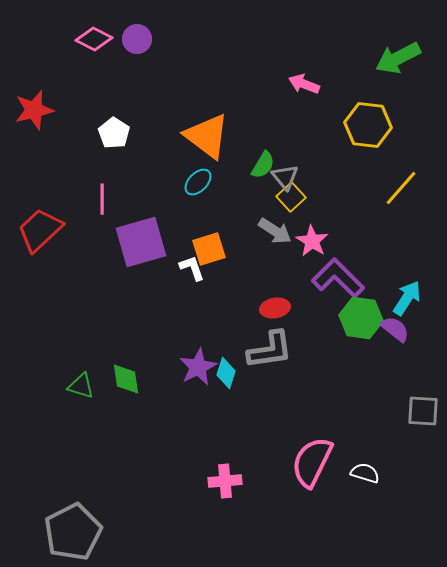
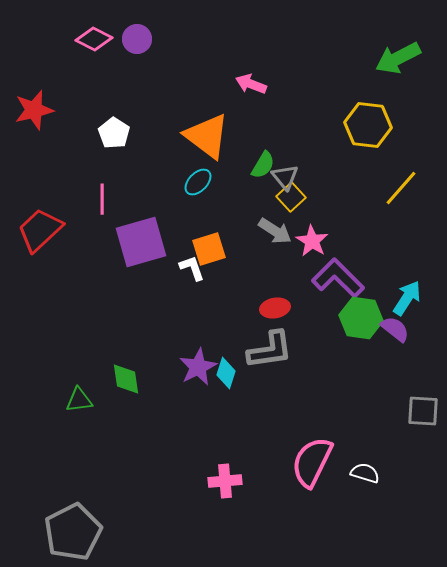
pink arrow: moved 53 px left
green triangle: moved 2 px left, 14 px down; rotated 24 degrees counterclockwise
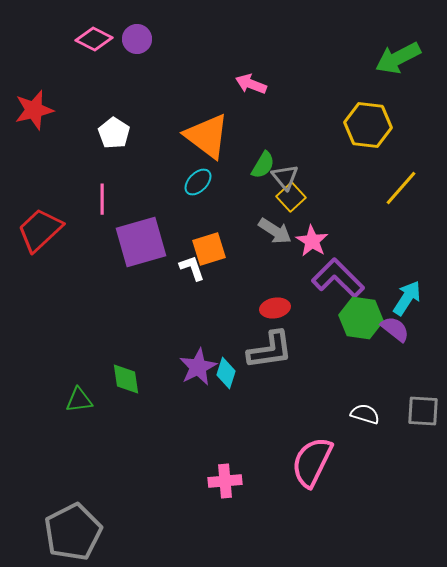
white semicircle: moved 59 px up
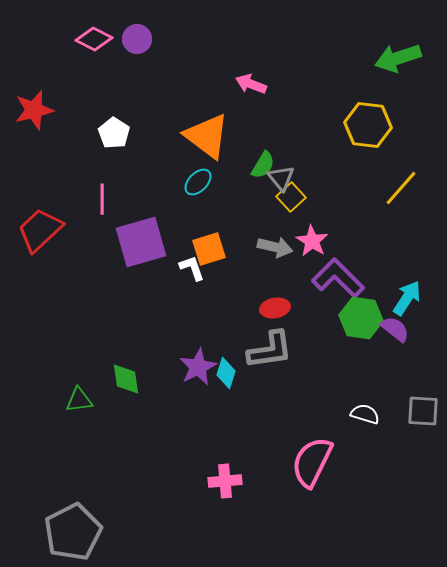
green arrow: rotated 9 degrees clockwise
gray triangle: moved 4 px left, 1 px down
gray arrow: moved 16 px down; rotated 20 degrees counterclockwise
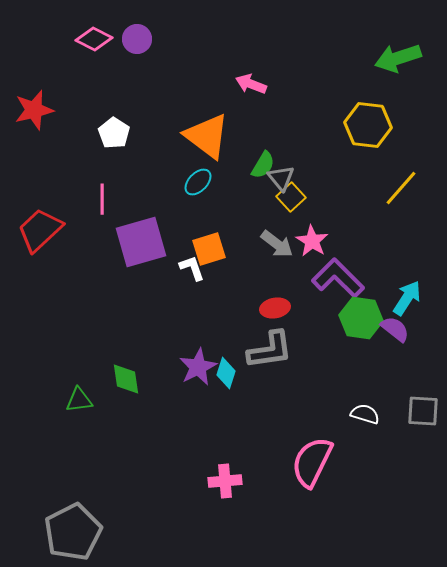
gray arrow: moved 2 px right, 3 px up; rotated 24 degrees clockwise
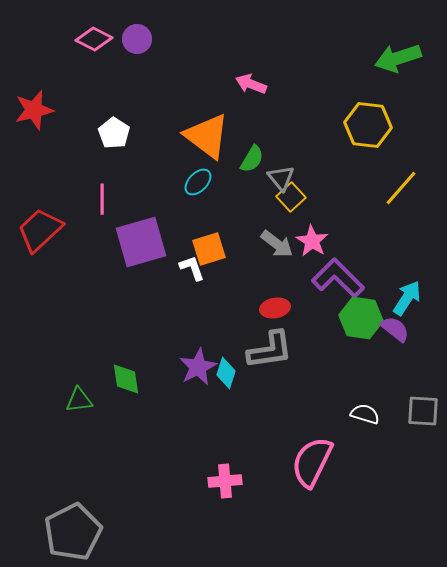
green semicircle: moved 11 px left, 6 px up
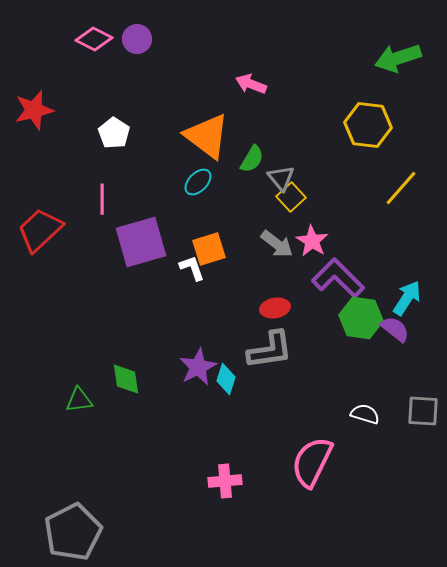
cyan diamond: moved 6 px down
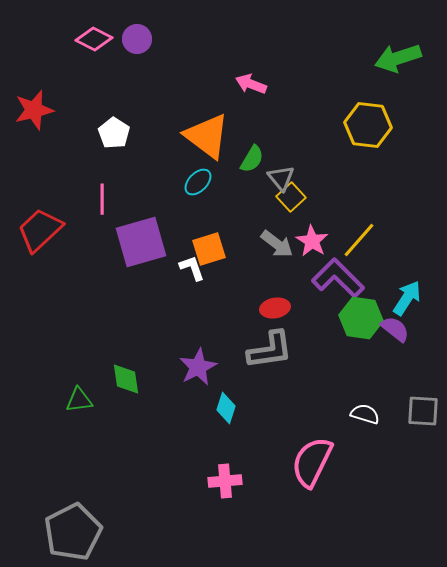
yellow line: moved 42 px left, 52 px down
cyan diamond: moved 29 px down
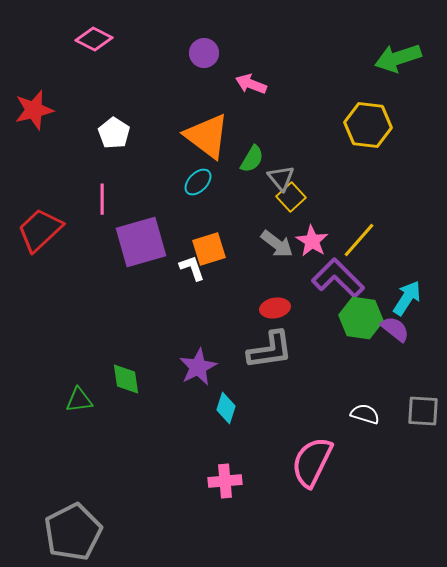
purple circle: moved 67 px right, 14 px down
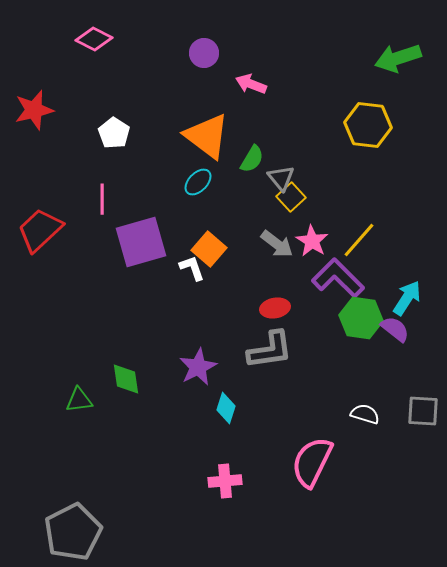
orange square: rotated 32 degrees counterclockwise
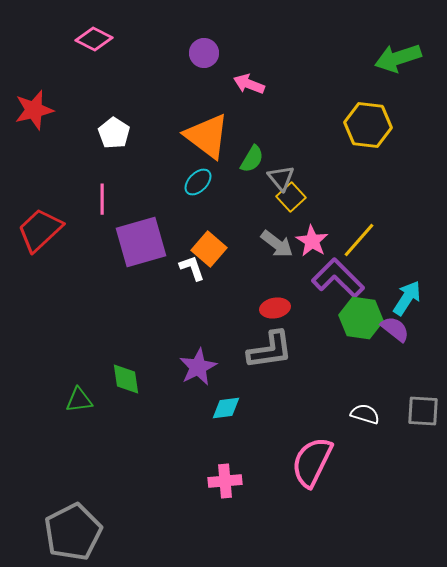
pink arrow: moved 2 px left
cyan diamond: rotated 64 degrees clockwise
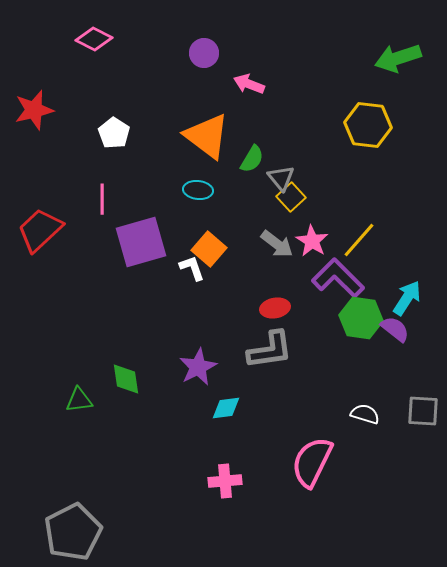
cyan ellipse: moved 8 px down; rotated 52 degrees clockwise
